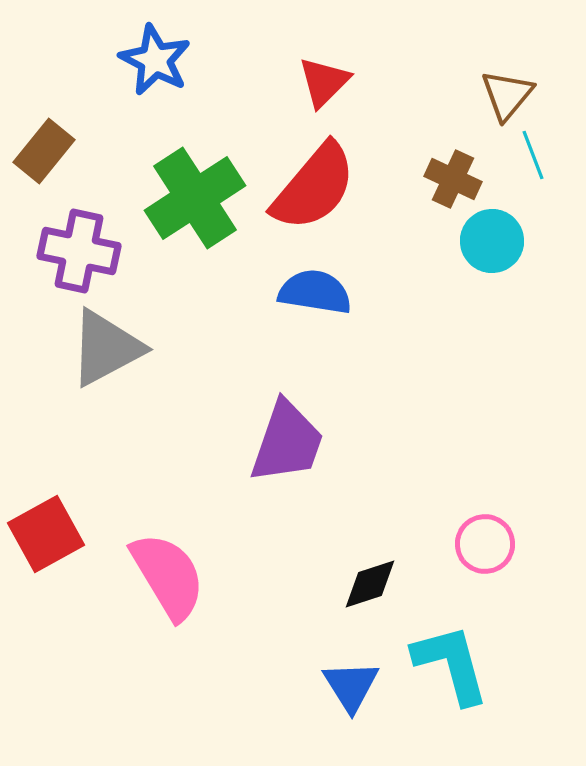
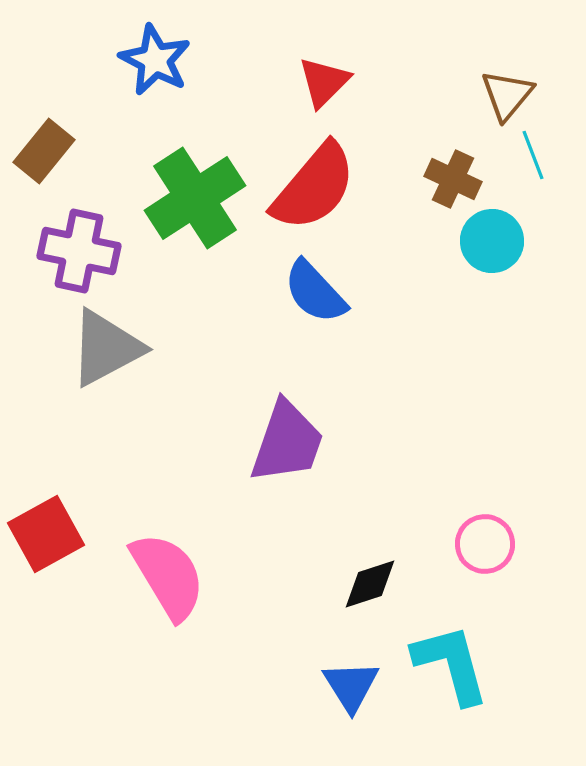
blue semicircle: rotated 142 degrees counterclockwise
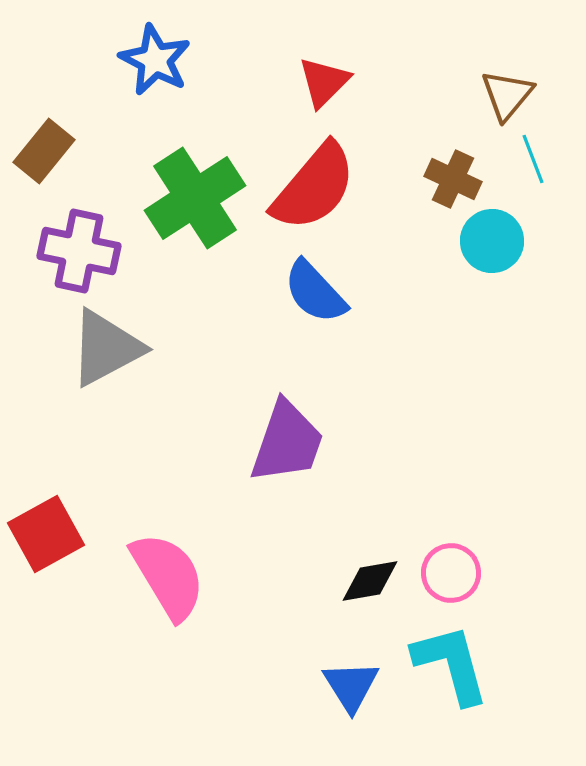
cyan line: moved 4 px down
pink circle: moved 34 px left, 29 px down
black diamond: moved 3 px up; rotated 8 degrees clockwise
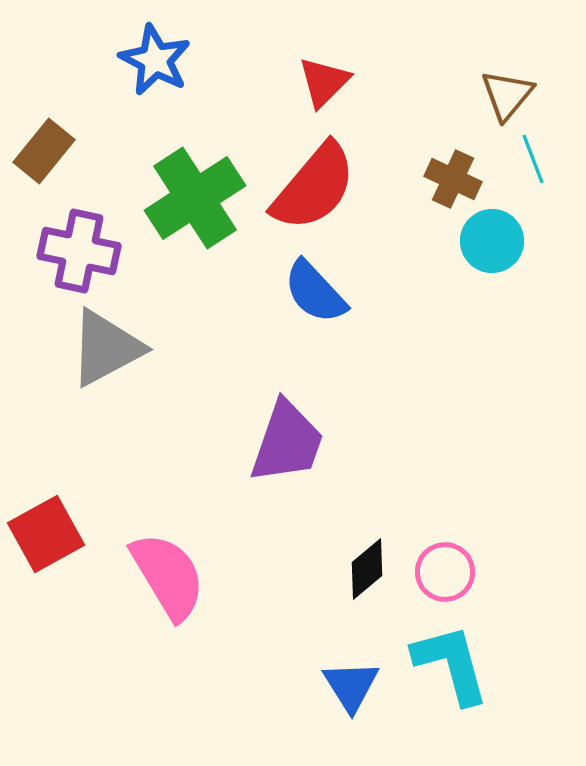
pink circle: moved 6 px left, 1 px up
black diamond: moved 3 px left, 12 px up; rotated 30 degrees counterclockwise
